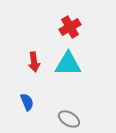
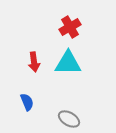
cyan triangle: moved 1 px up
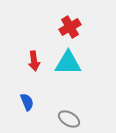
red arrow: moved 1 px up
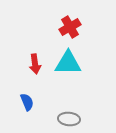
red arrow: moved 1 px right, 3 px down
gray ellipse: rotated 25 degrees counterclockwise
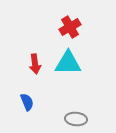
gray ellipse: moved 7 px right
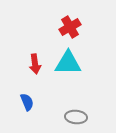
gray ellipse: moved 2 px up
